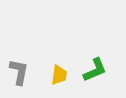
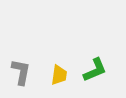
gray L-shape: moved 2 px right
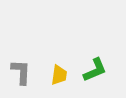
gray L-shape: rotated 8 degrees counterclockwise
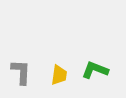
green L-shape: rotated 136 degrees counterclockwise
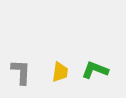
yellow trapezoid: moved 1 px right, 3 px up
